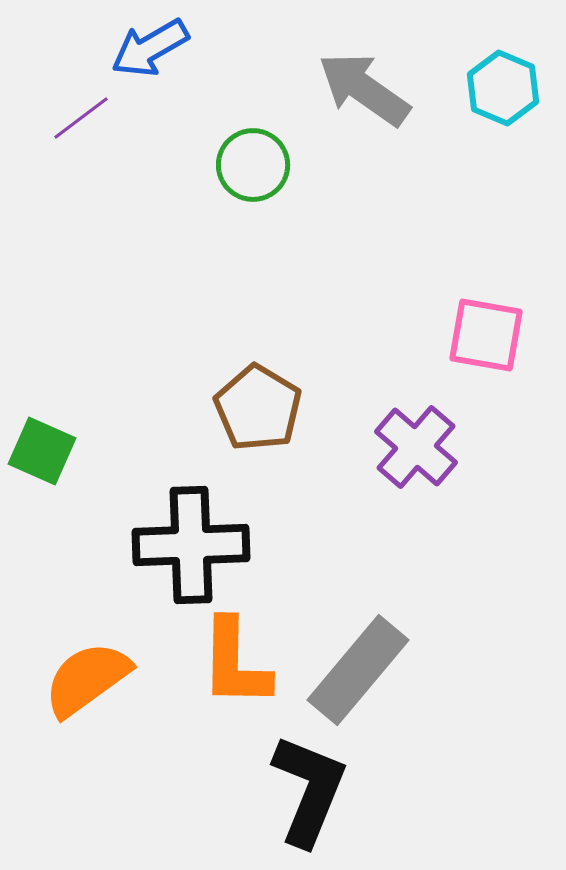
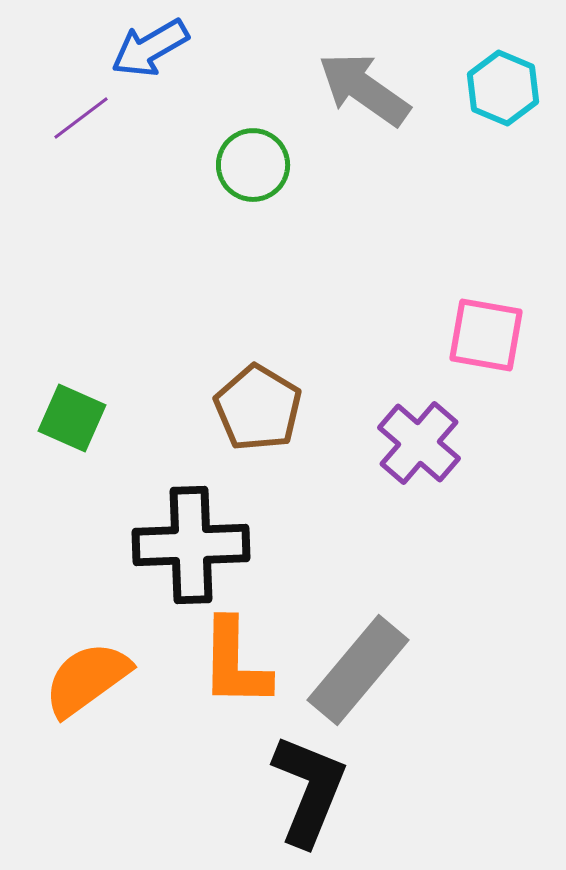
purple cross: moved 3 px right, 4 px up
green square: moved 30 px right, 33 px up
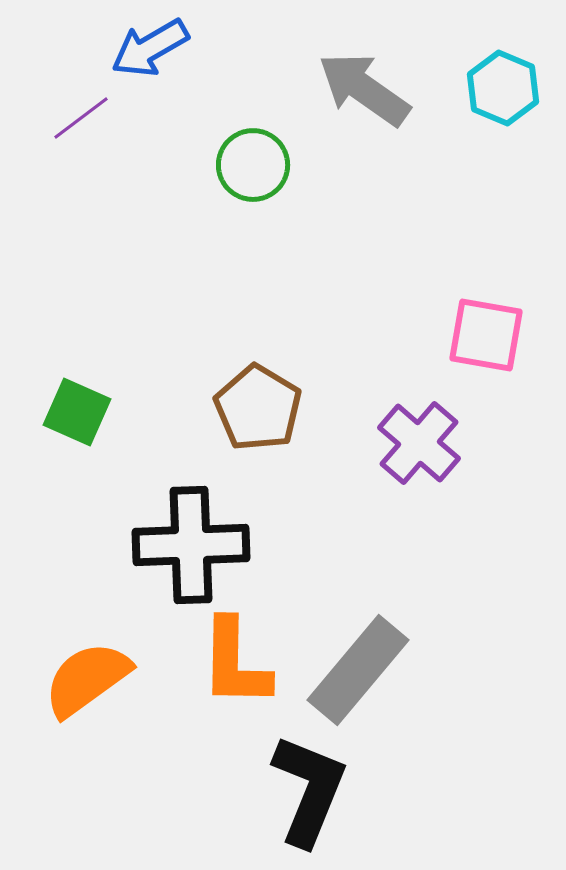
green square: moved 5 px right, 6 px up
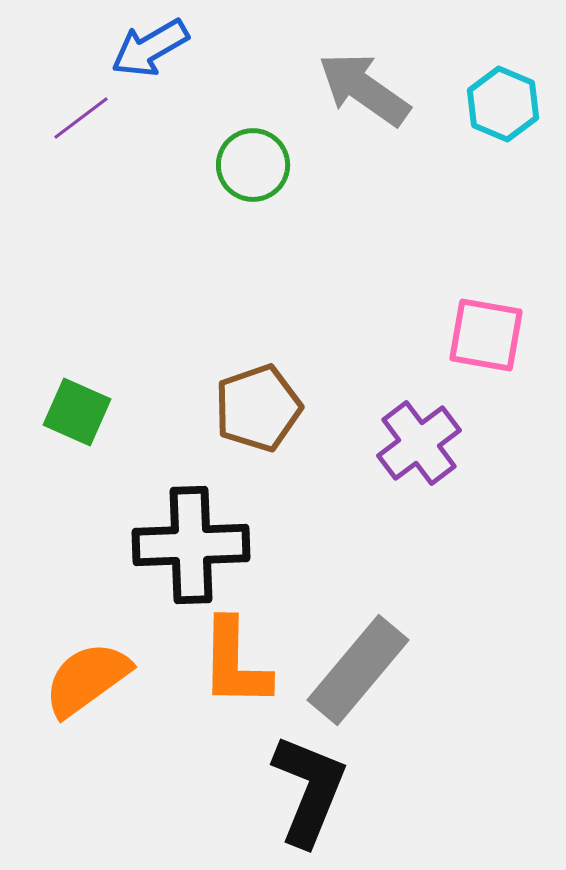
cyan hexagon: moved 16 px down
brown pentagon: rotated 22 degrees clockwise
purple cross: rotated 12 degrees clockwise
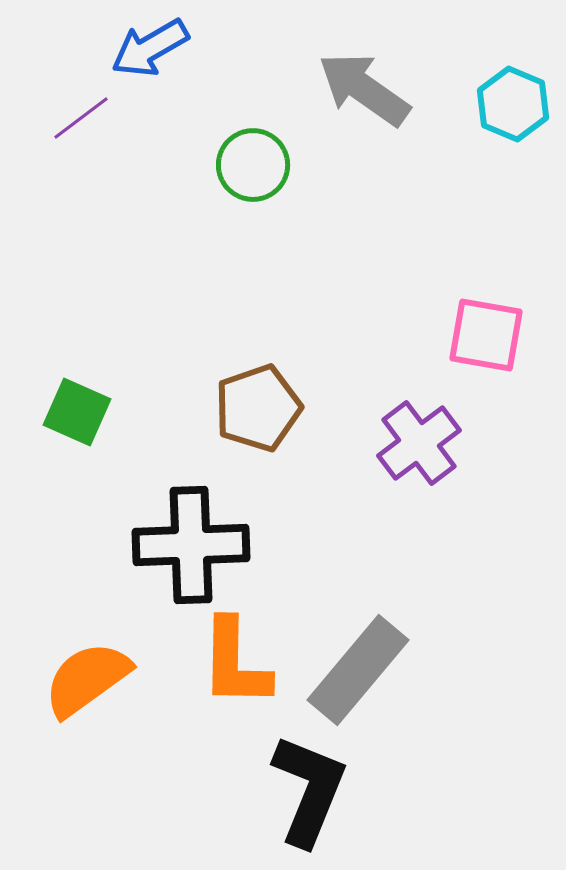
cyan hexagon: moved 10 px right
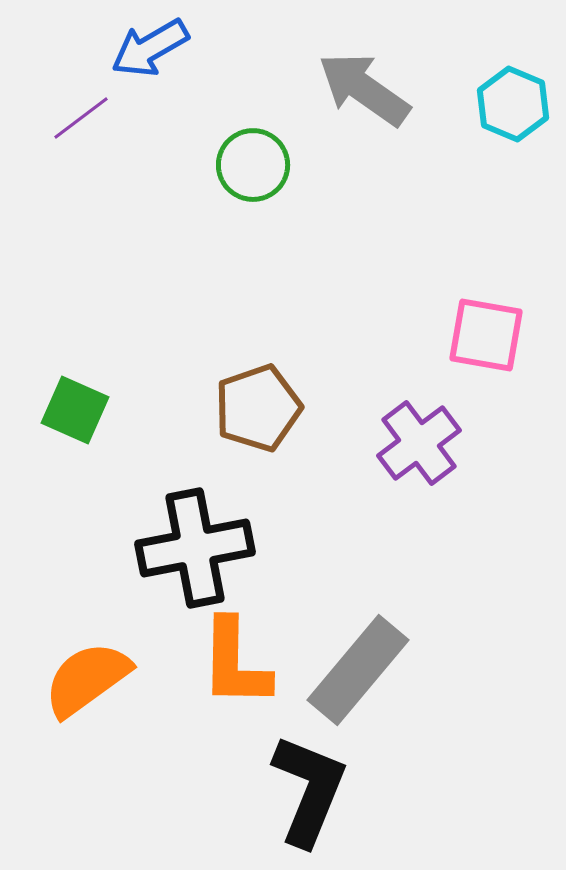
green square: moved 2 px left, 2 px up
black cross: moved 4 px right, 3 px down; rotated 9 degrees counterclockwise
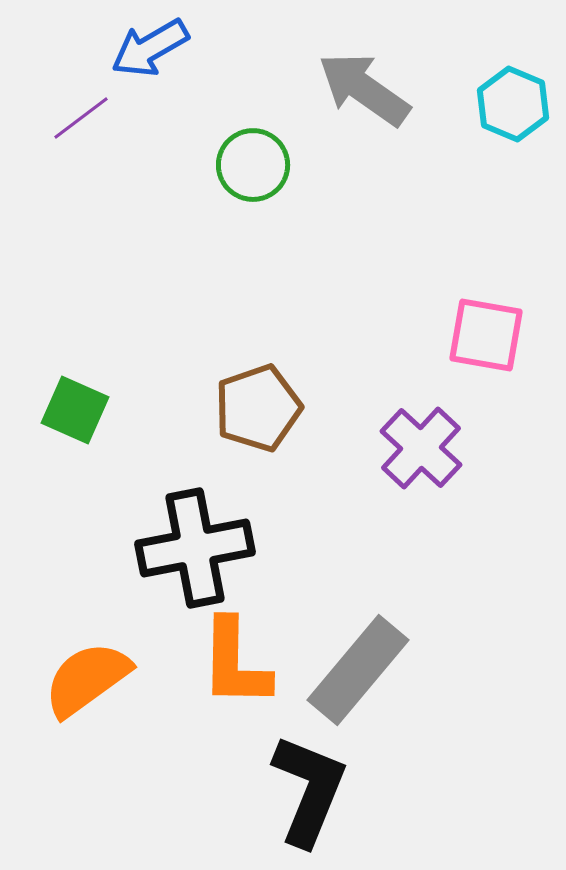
purple cross: moved 2 px right, 5 px down; rotated 10 degrees counterclockwise
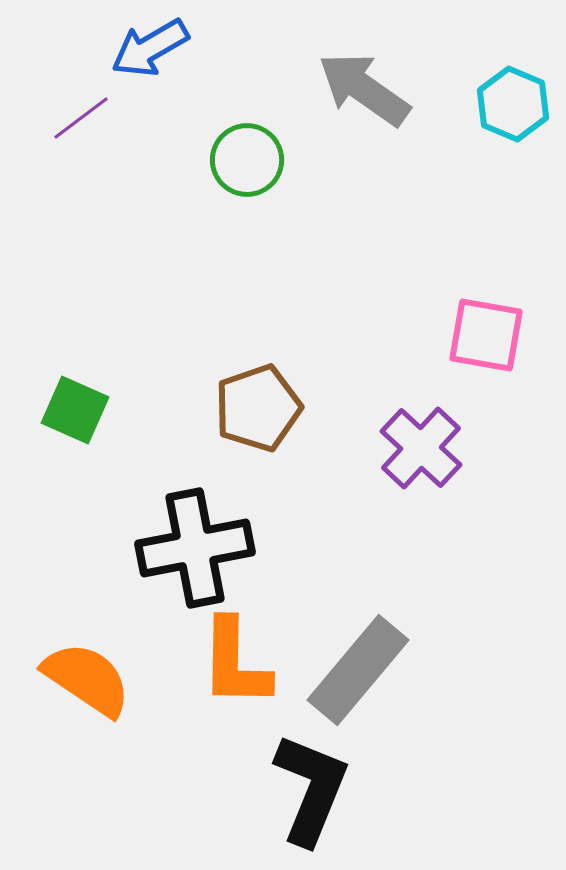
green circle: moved 6 px left, 5 px up
orange semicircle: rotated 70 degrees clockwise
black L-shape: moved 2 px right, 1 px up
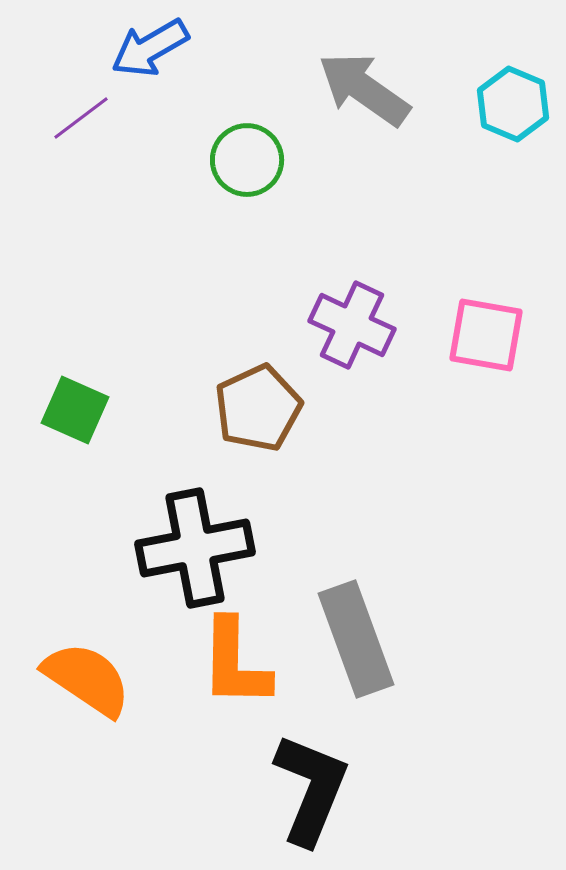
brown pentagon: rotated 6 degrees counterclockwise
purple cross: moved 69 px left, 123 px up; rotated 18 degrees counterclockwise
gray rectangle: moved 2 px left, 31 px up; rotated 60 degrees counterclockwise
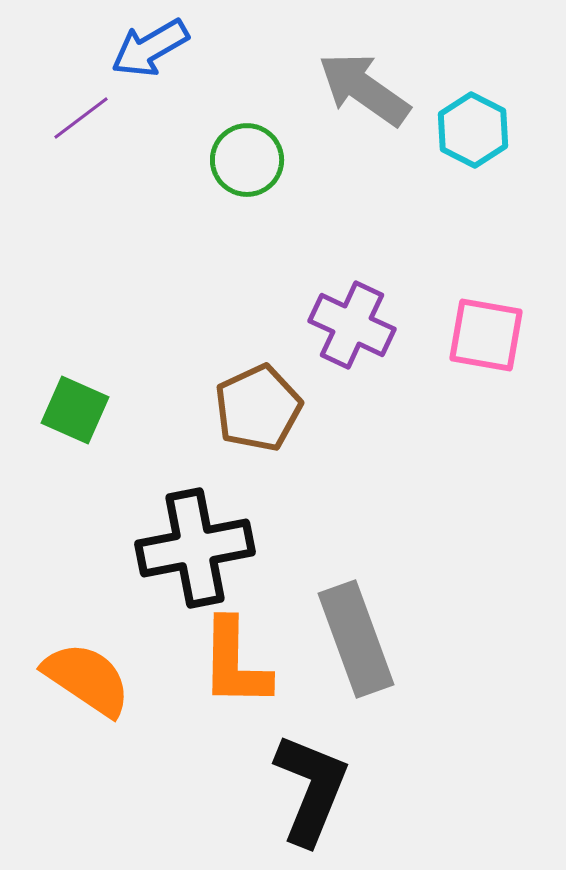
cyan hexagon: moved 40 px left, 26 px down; rotated 4 degrees clockwise
